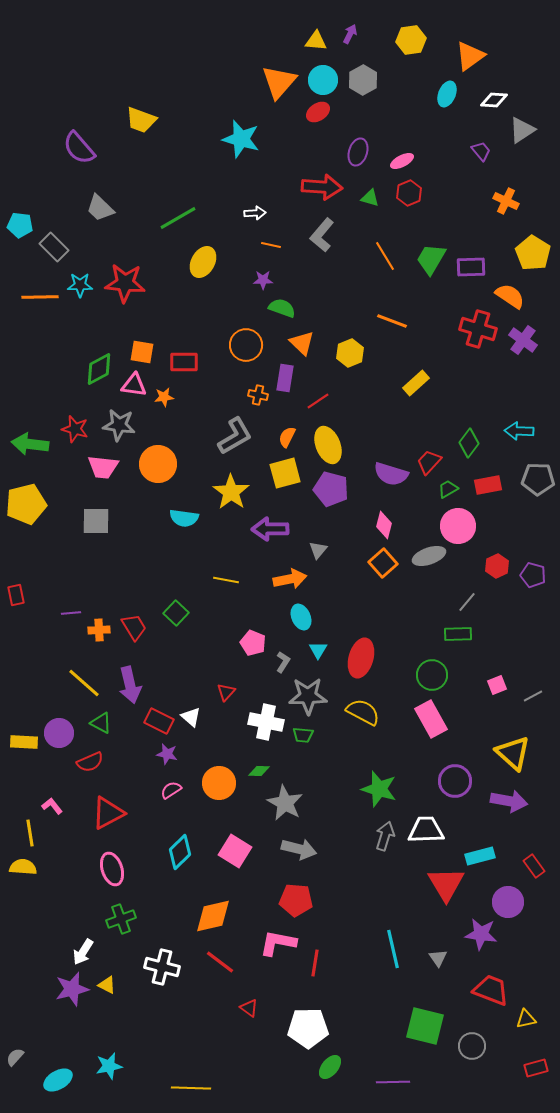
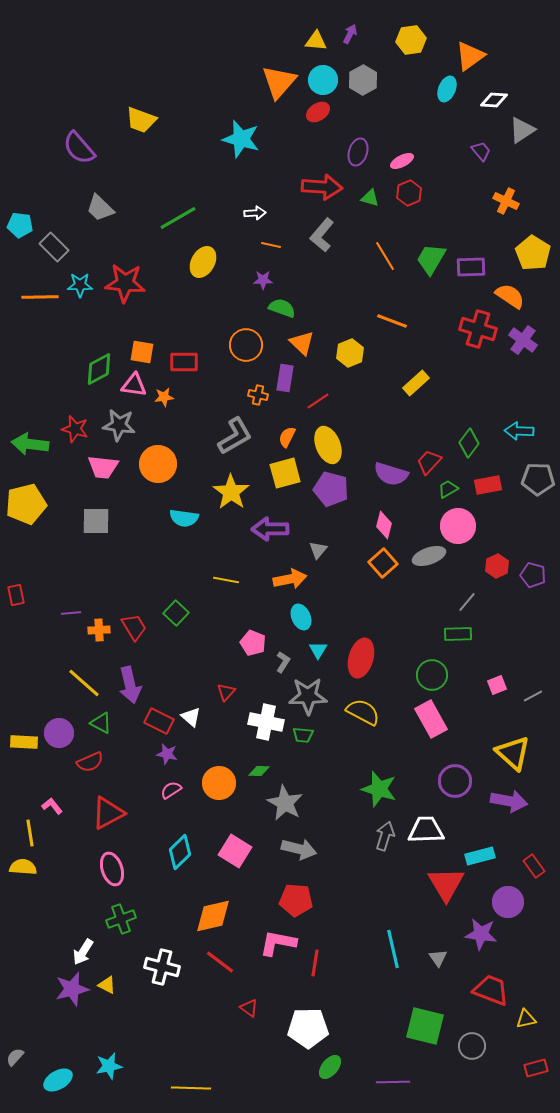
cyan ellipse at (447, 94): moved 5 px up
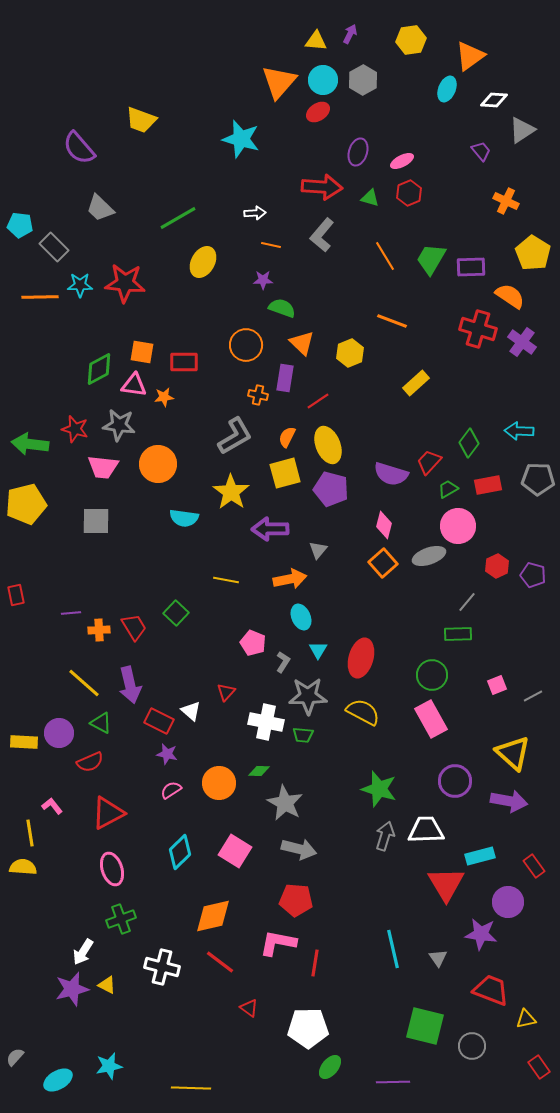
purple cross at (523, 340): moved 1 px left, 2 px down
white triangle at (191, 717): moved 6 px up
red rectangle at (536, 1068): moved 3 px right, 1 px up; rotated 70 degrees clockwise
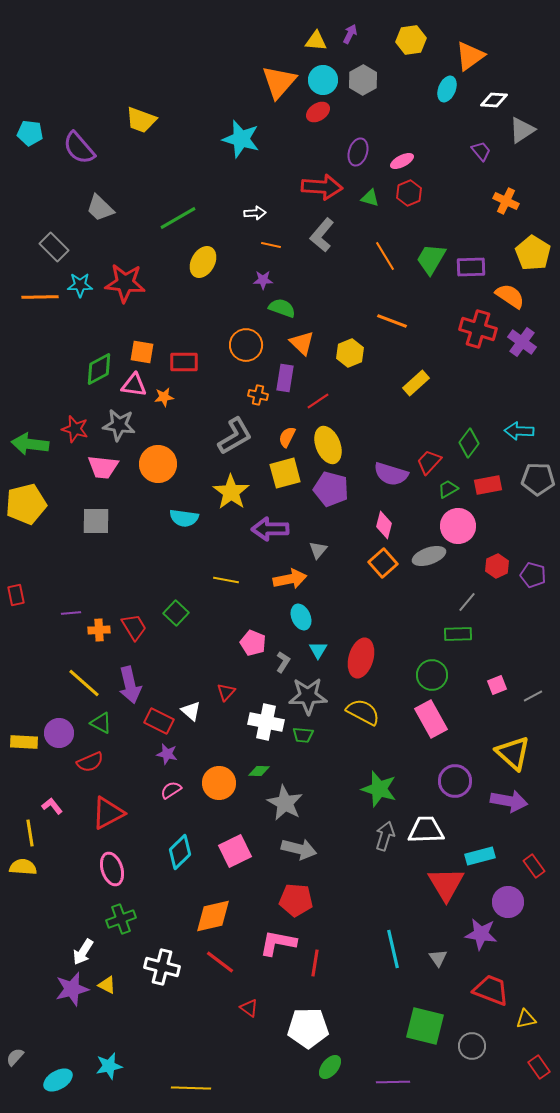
cyan pentagon at (20, 225): moved 10 px right, 92 px up
pink square at (235, 851): rotated 32 degrees clockwise
